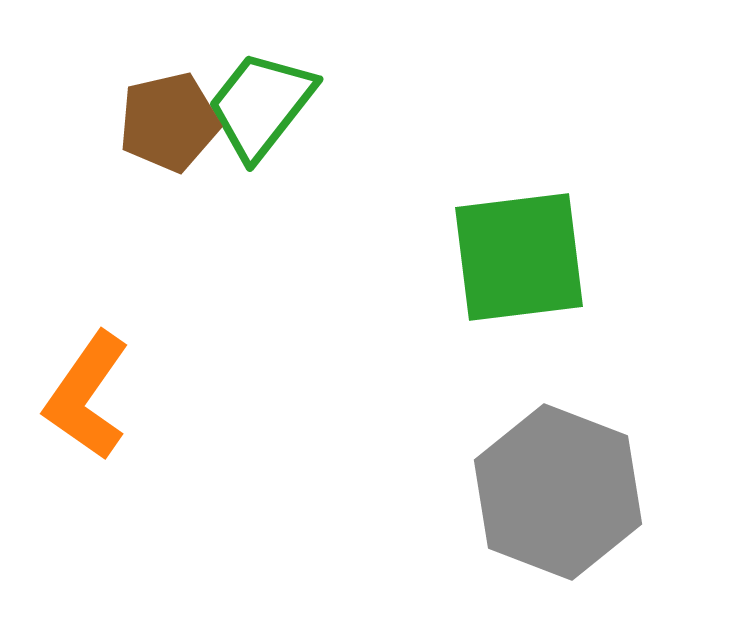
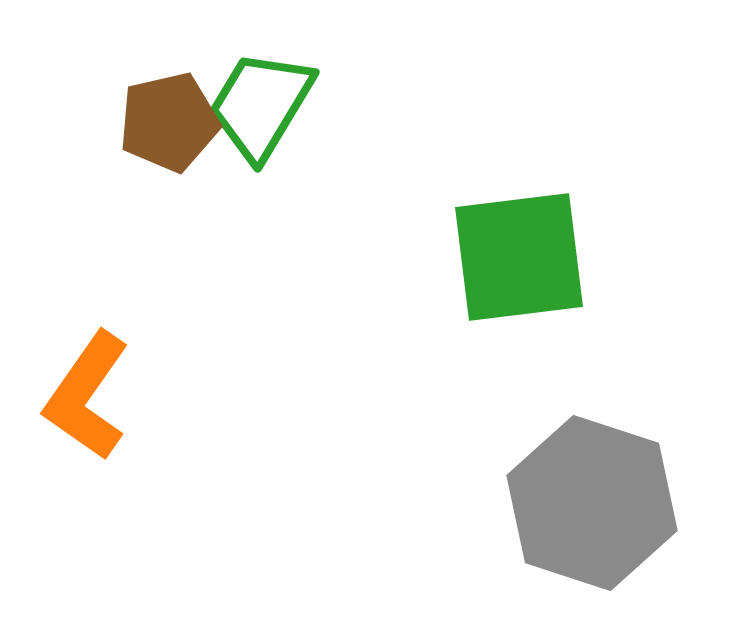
green trapezoid: rotated 7 degrees counterclockwise
gray hexagon: moved 34 px right, 11 px down; rotated 3 degrees counterclockwise
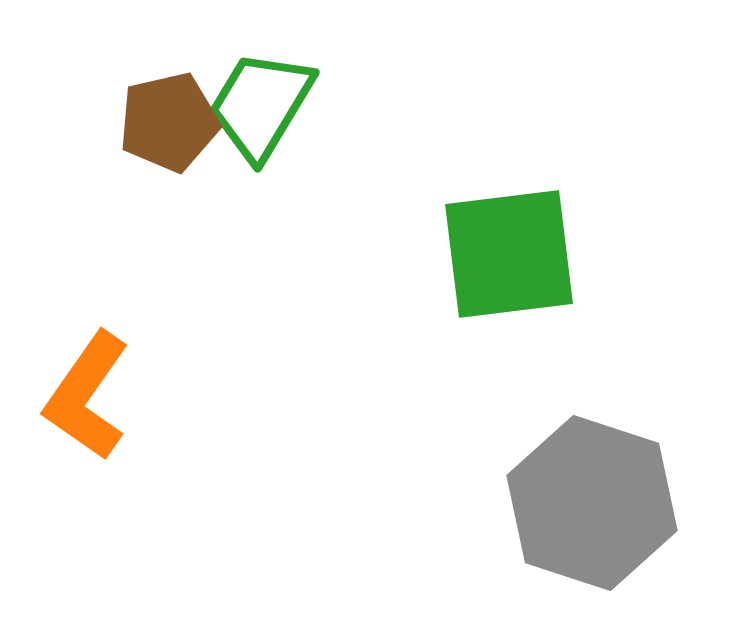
green square: moved 10 px left, 3 px up
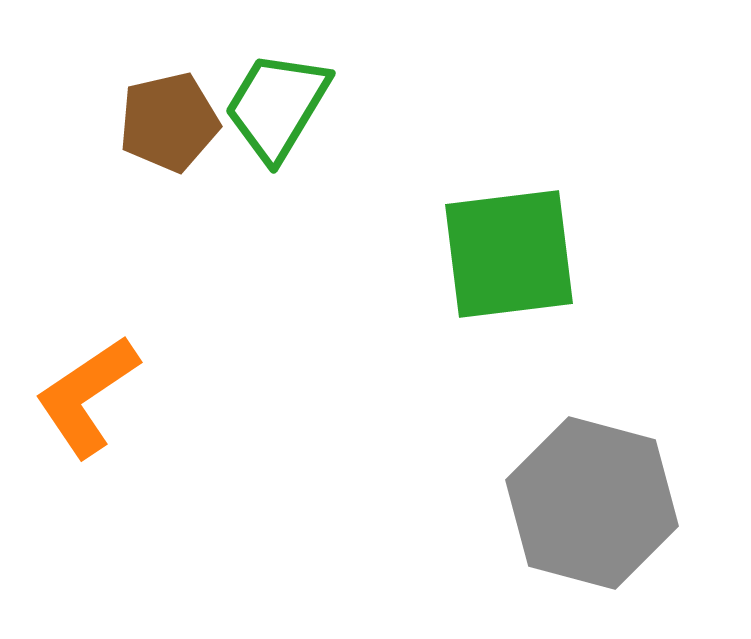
green trapezoid: moved 16 px right, 1 px down
orange L-shape: rotated 21 degrees clockwise
gray hexagon: rotated 3 degrees counterclockwise
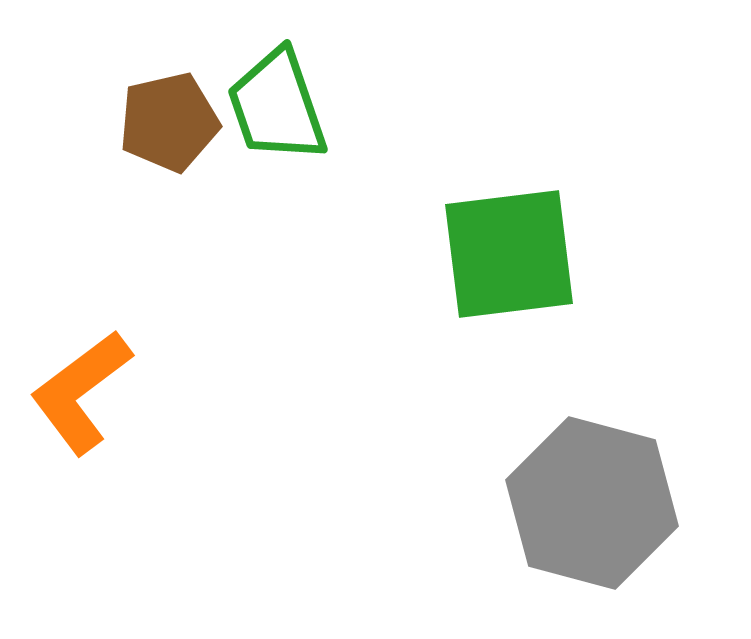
green trapezoid: rotated 50 degrees counterclockwise
orange L-shape: moved 6 px left, 4 px up; rotated 3 degrees counterclockwise
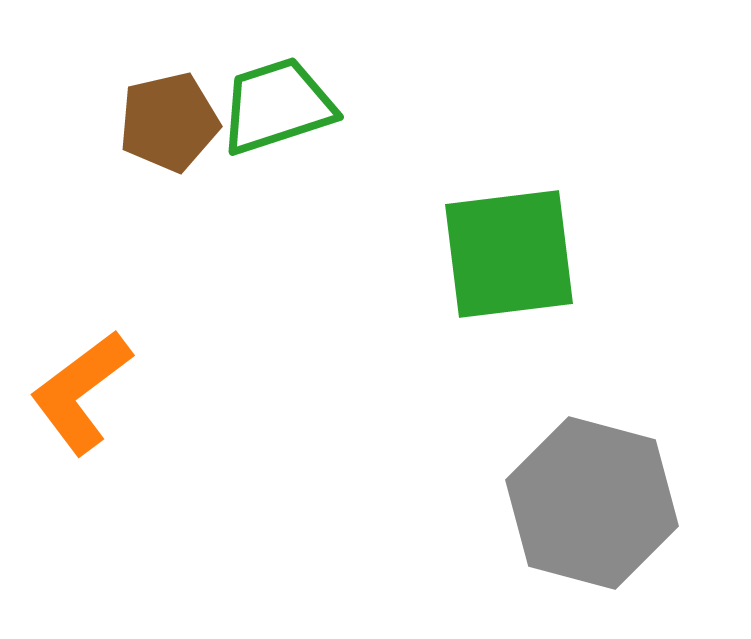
green trapezoid: rotated 91 degrees clockwise
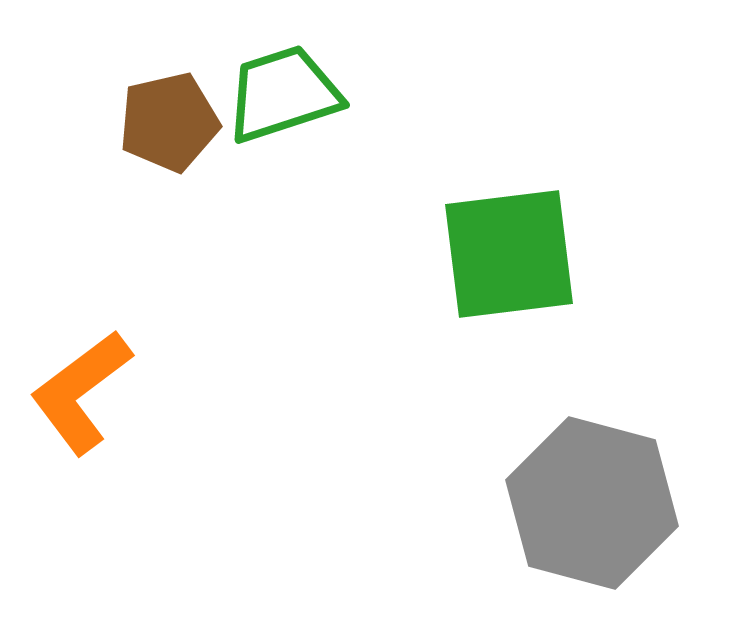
green trapezoid: moved 6 px right, 12 px up
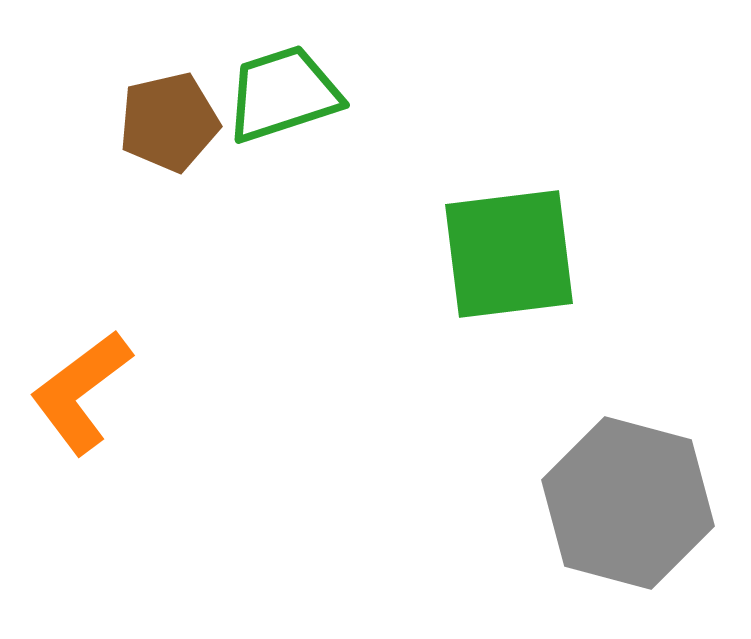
gray hexagon: moved 36 px right
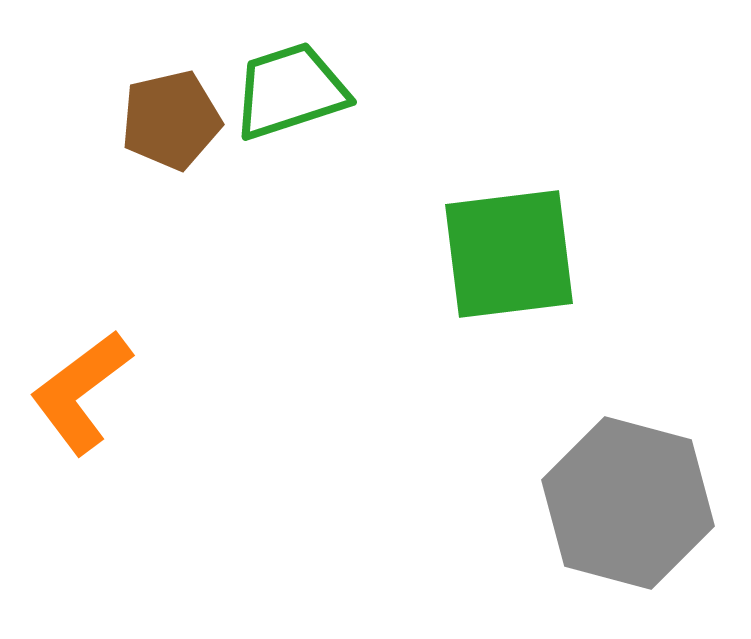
green trapezoid: moved 7 px right, 3 px up
brown pentagon: moved 2 px right, 2 px up
